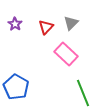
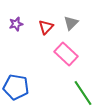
purple star: moved 1 px right; rotated 24 degrees clockwise
blue pentagon: rotated 20 degrees counterclockwise
green line: rotated 12 degrees counterclockwise
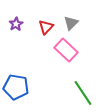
purple star: rotated 16 degrees counterclockwise
pink rectangle: moved 4 px up
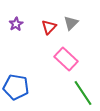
red triangle: moved 3 px right
pink rectangle: moved 9 px down
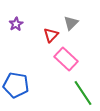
red triangle: moved 2 px right, 8 px down
blue pentagon: moved 2 px up
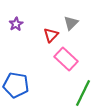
green line: rotated 60 degrees clockwise
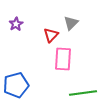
pink rectangle: moved 3 px left; rotated 50 degrees clockwise
blue pentagon: rotated 25 degrees counterclockwise
green line: rotated 56 degrees clockwise
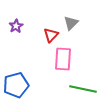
purple star: moved 2 px down
green line: moved 4 px up; rotated 20 degrees clockwise
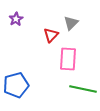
purple star: moved 7 px up
pink rectangle: moved 5 px right
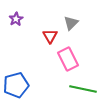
red triangle: moved 1 px left, 1 px down; rotated 14 degrees counterclockwise
pink rectangle: rotated 30 degrees counterclockwise
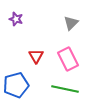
purple star: rotated 24 degrees counterclockwise
red triangle: moved 14 px left, 20 px down
green line: moved 18 px left
